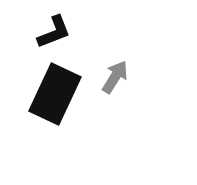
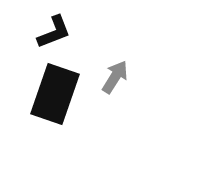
black rectangle: rotated 6 degrees counterclockwise
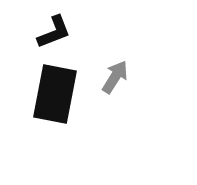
black rectangle: rotated 8 degrees counterclockwise
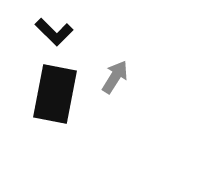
black L-shape: rotated 66 degrees clockwise
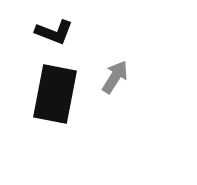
black L-shape: rotated 24 degrees counterclockwise
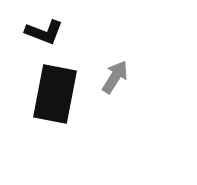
black L-shape: moved 10 px left
